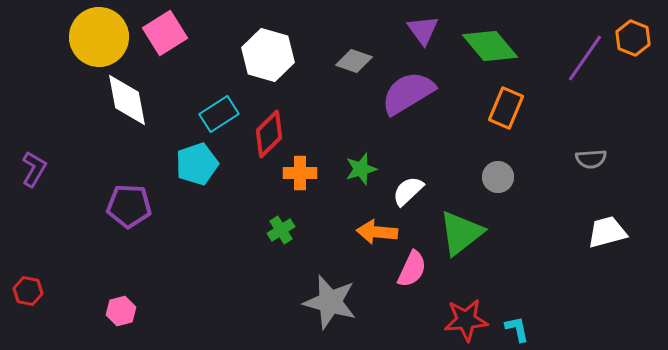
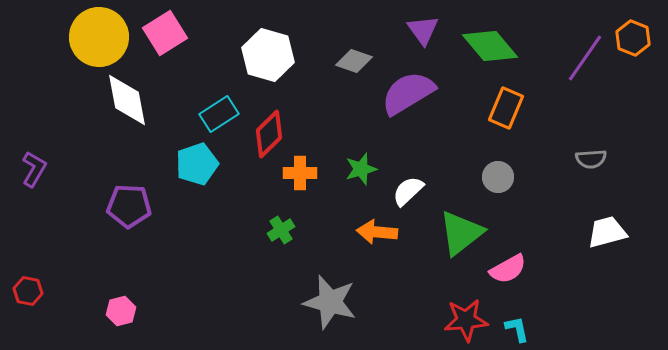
pink semicircle: moved 96 px right; rotated 36 degrees clockwise
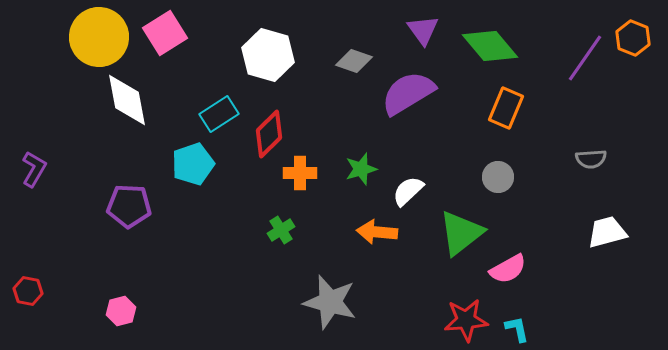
cyan pentagon: moved 4 px left
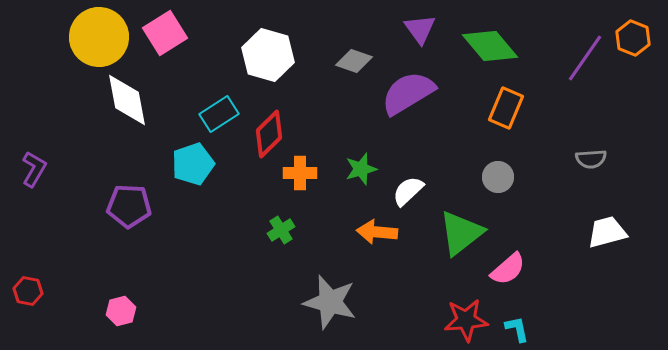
purple triangle: moved 3 px left, 1 px up
pink semicircle: rotated 12 degrees counterclockwise
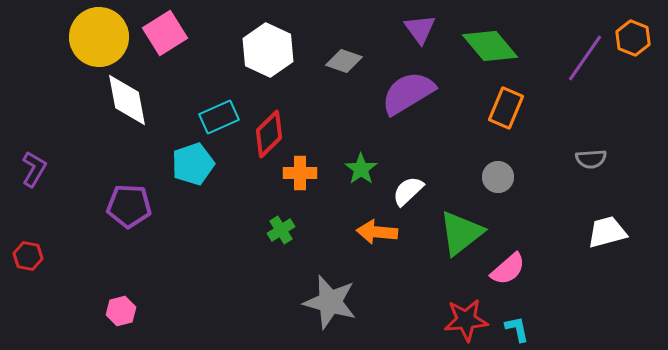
white hexagon: moved 5 px up; rotated 9 degrees clockwise
gray diamond: moved 10 px left
cyan rectangle: moved 3 px down; rotated 9 degrees clockwise
green star: rotated 20 degrees counterclockwise
red hexagon: moved 35 px up
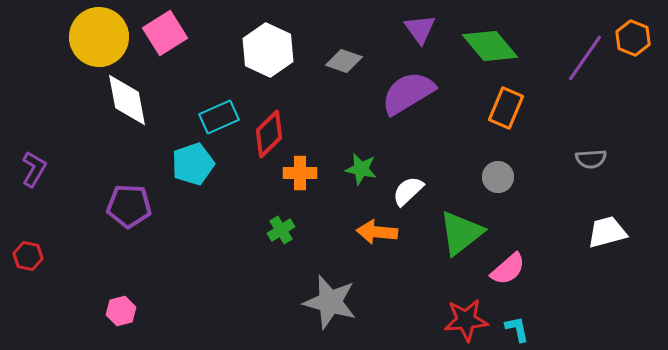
green star: rotated 24 degrees counterclockwise
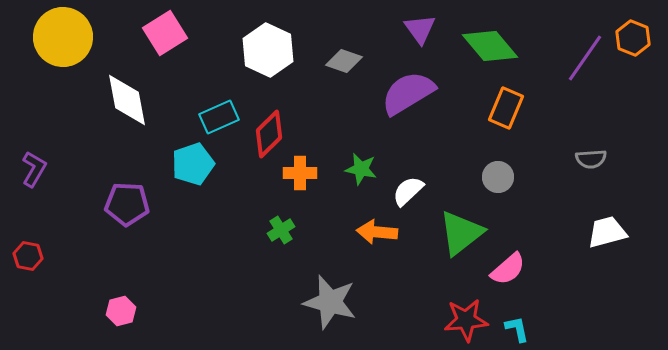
yellow circle: moved 36 px left
purple pentagon: moved 2 px left, 2 px up
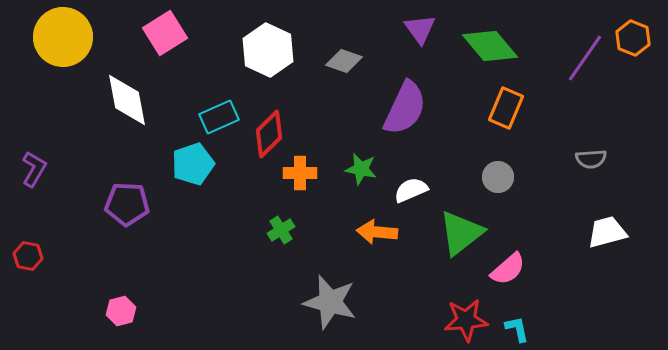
purple semicircle: moved 3 px left, 15 px down; rotated 146 degrees clockwise
white semicircle: moved 3 px right, 1 px up; rotated 20 degrees clockwise
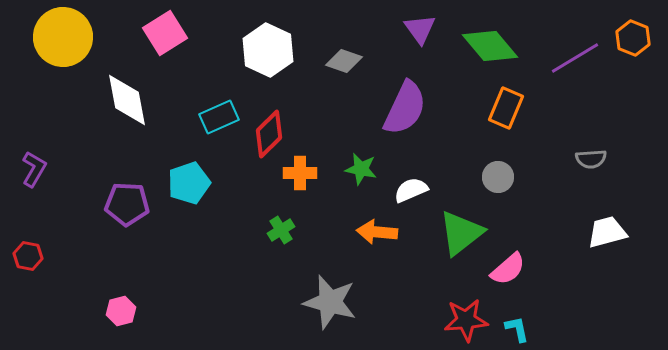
purple line: moved 10 px left; rotated 24 degrees clockwise
cyan pentagon: moved 4 px left, 19 px down
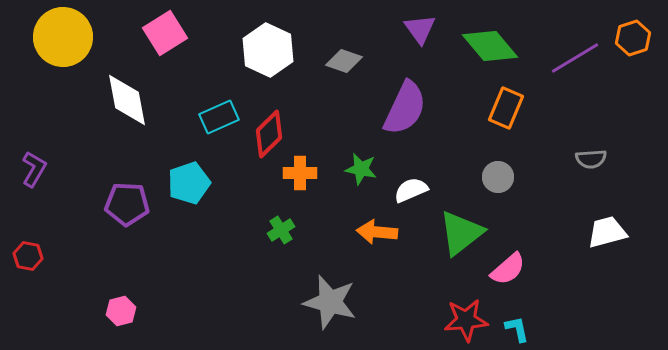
orange hexagon: rotated 20 degrees clockwise
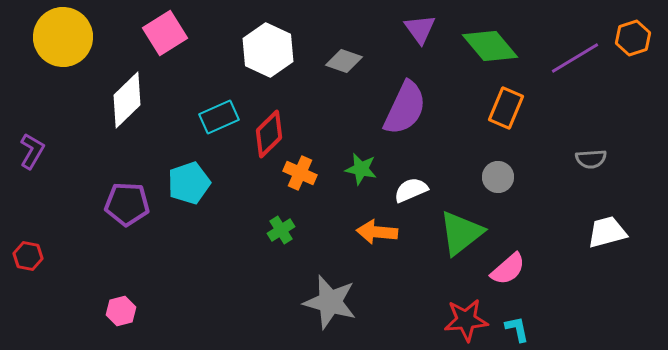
white diamond: rotated 56 degrees clockwise
purple L-shape: moved 2 px left, 18 px up
orange cross: rotated 24 degrees clockwise
